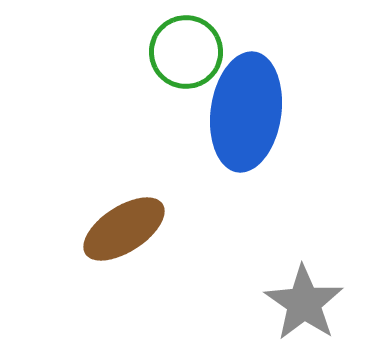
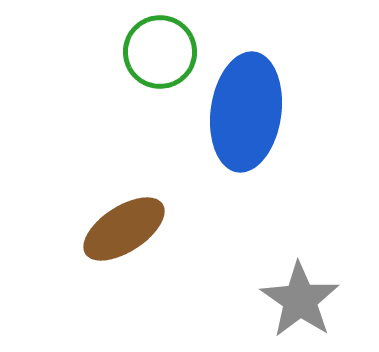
green circle: moved 26 px left
gray star: moved 4 px left, 3 px up
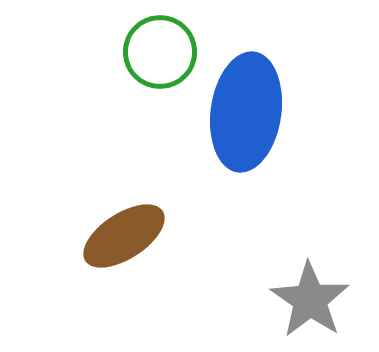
brown ellipse: moved 7 px down
gray star: moved 10 px right
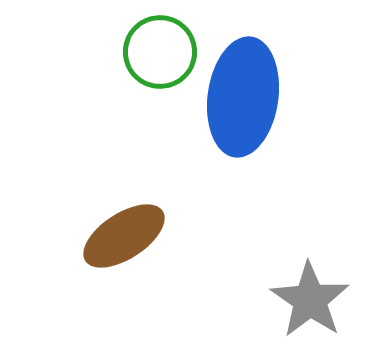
blue ellipse: moved 3 px left, 15 px up
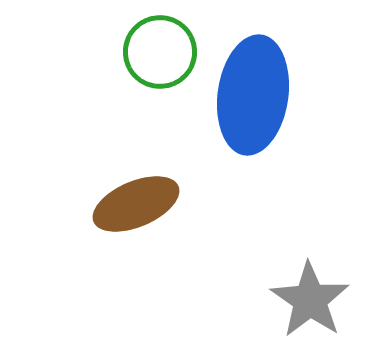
blue ellipse: moved 10 px right, 2 px up
brown ellipse: moved 12 px right, 32 px up; rotated 10 degrees clockwise
